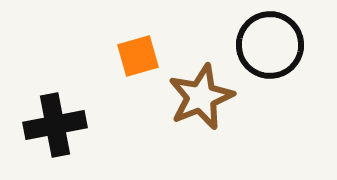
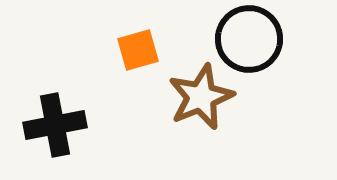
black circle: moved 21 px left, 6 px up
orange square: moved 6 px up
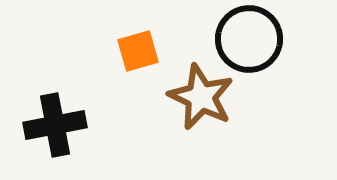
orange square: moved 1 px down
brown star: rotated 24 degrees counterclockwise
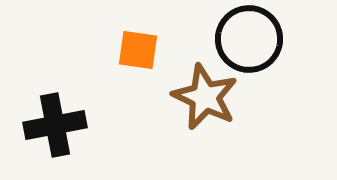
orange square: moved 1 px up; rotated 24 degrees clockwise
brown star: moved 4 px right
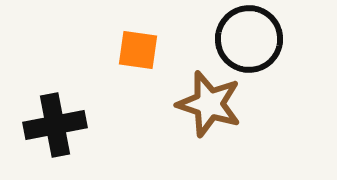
brown star: moved 4 px right, 7 px down; rotated 8 degrees counterclockwise
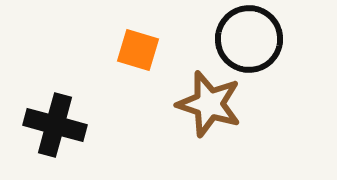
orange square: rotated 9 degrees clockwise
black cross: rotated 26 degrees clockwise
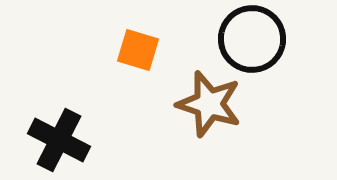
black circle: moved 3 px right
black cross: moved 4 px right, 15 px down; rotated 12 degrees clockwise
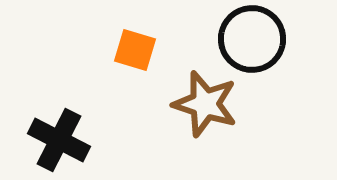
orange square: moved 3 px left
brown star: moved 4 px left
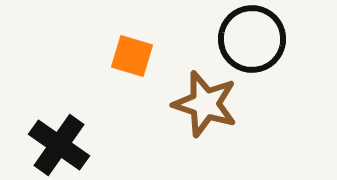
orange square: moved 3 px left, 6 px down
black cross: moved 5 px down; rotated 8 degrees clockwise
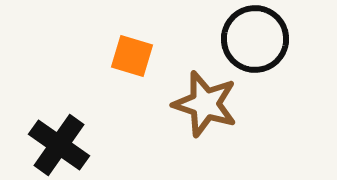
black circle: moved 3 px right
